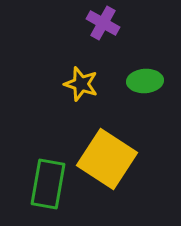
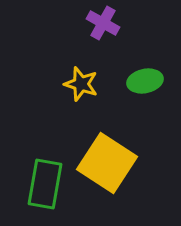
green ellipse: rotated 8 degrees counterclockwise
yellow square: moved 4 px down
green rectangle: moved 3 px left
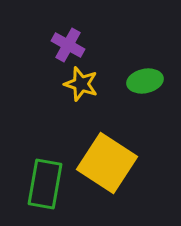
purple cross: moved 35 px left, 22 px down
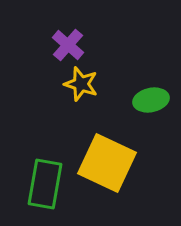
purple cross: rotated 12 degrees clockwise
green ellipse: moved 6 px right, 19 px down
yellow square: rotated 8 degrees counterclockwise
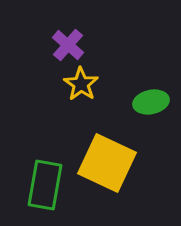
yellow star: rotated 16 degrees clockwise
green ellipse: moved 2 px down
green rectangle: moved 1 px down
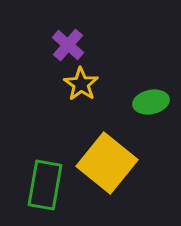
yellow square: rotated 14 degrees clockwise
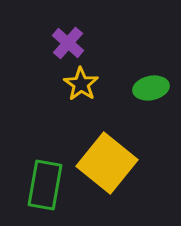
purple cross: moved 2 px up
green ellipse: moved 14 px up
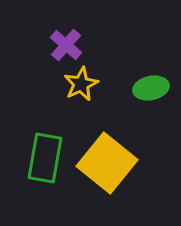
purple cross: moved 2 px left, 2 px down
yellow star: rotated 12 degrees clockwise
green rectangle: moved 27 px up
